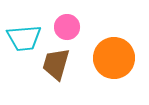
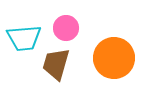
pink circle: moved 1 px left, 1 px down
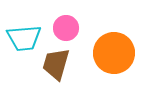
orange circle: moved 5 px up
